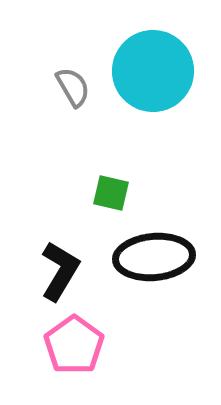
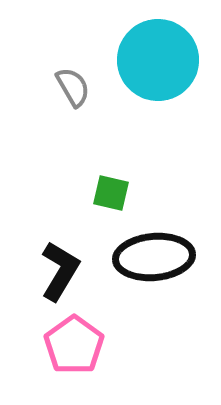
cyan circle: moved 5 px right, 11 px up
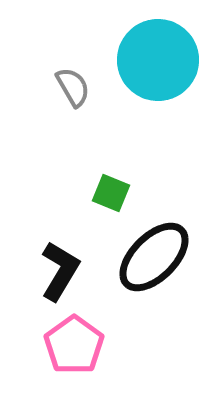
green square: rotated 9 degrees clockwise
black ellipse: rotated 40 degrees counterclockwise
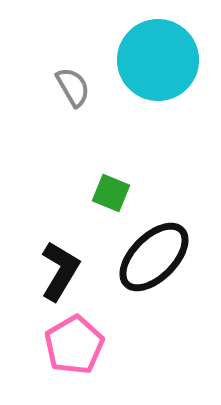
pink pentagon: rotated 6 degrees clockwise
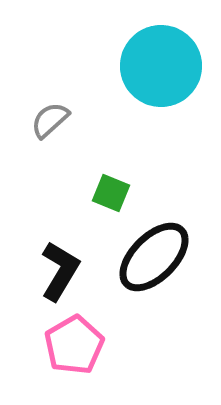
cyan circle: moved 3 px right, 6 px down
gray semicircle: moved 23 px left, 33 px down; rotated 102 degrees counterclockwise
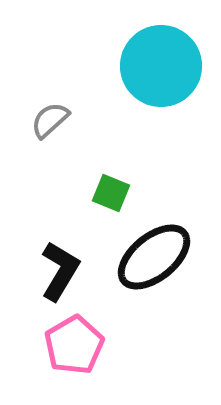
black ellipse: rotated 6 degrees clockwise
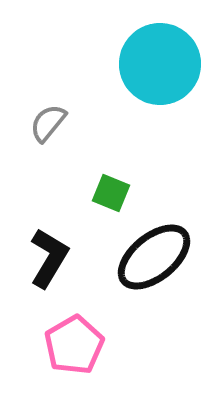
cyan circle: moved 1 px left, 2 px up
gray semicircle: moved 2 px left, 3 px down; rotated 9 degrees counterclockwise
black L-shape: moved 11 px left, 13 px up
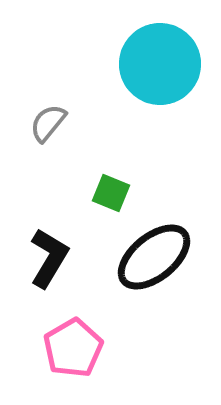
pink pentagon: moved 1 px left, 3 px down
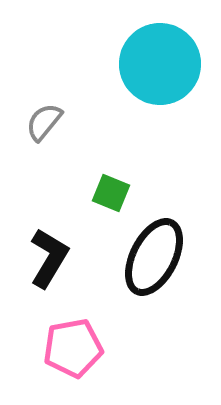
gray semicircle: moved 4 px left, 1 px up
black ellipse: rotated 24 degrees counterclockwise
pink pentagon: rotated 20 degrees clockwise
